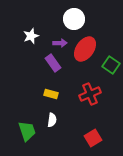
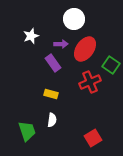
purple arrow: moved 1 px right, 1 px down
red cross: moved 12 px up
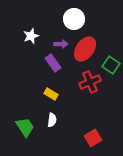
yellow rectangle: rotated 16 degrees clockwise
green trapezoid: moved 2 px left, 4 px up; rotated 15 degrees counterclockwise
